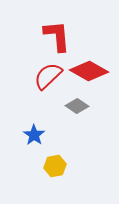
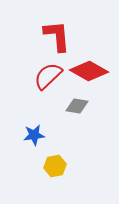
gray diamond: rotated 25 degrees counterclockwise
blue star: rotated 30 degrees clockwise
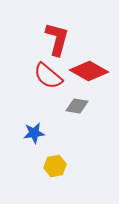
red L-shape: moved 3 px down; rotated 20 degrees clockwise
red semicircle: rotated 96 degrees counterclockwise
blue star: moved 2 px up
